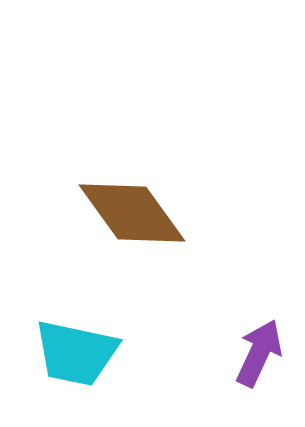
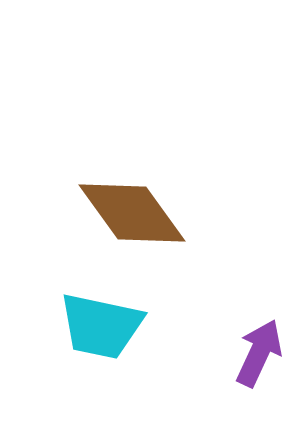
cyan trapezoid: moved 25 px right, 27 px up
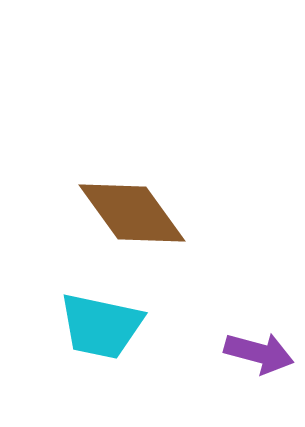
purple arrow: rotated 80 degrees clockwise
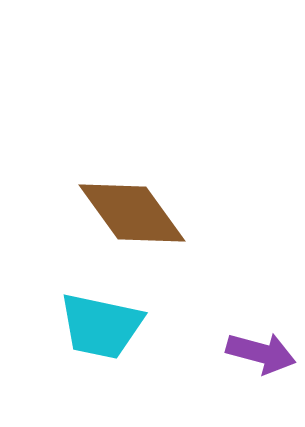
purple arrow: moved 2 px right
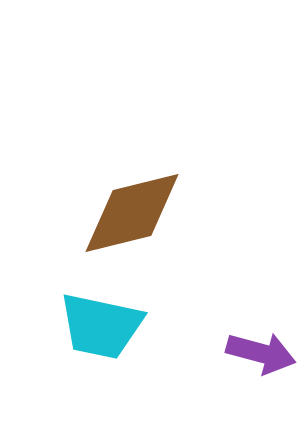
brown diamond: rotated 68 degrees counterclockwise
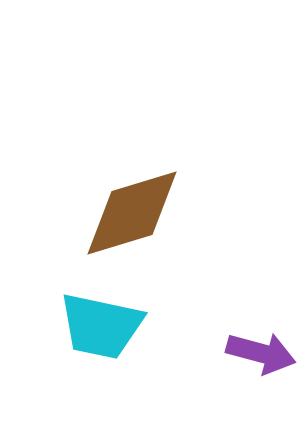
brown diamond: rotated 3 degrees counterclockwise
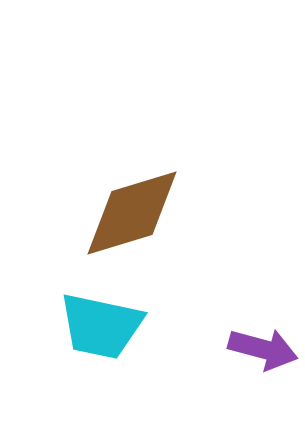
purple arrow: moved 2 px right, 4 px up
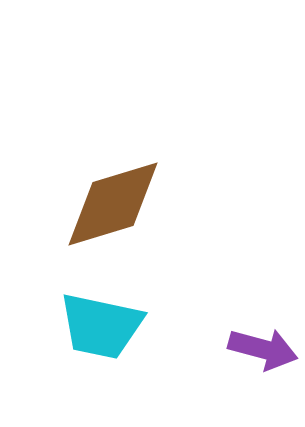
brown diamond: moved 19 px left, 9 px up
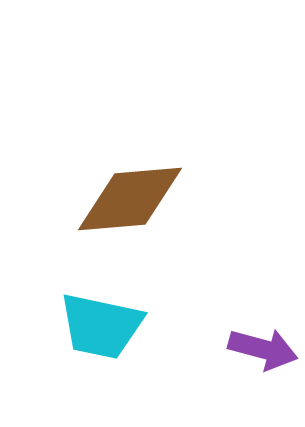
brown diamond: moved 17 px right, 5 px up; rotated 12 degrees clockwise
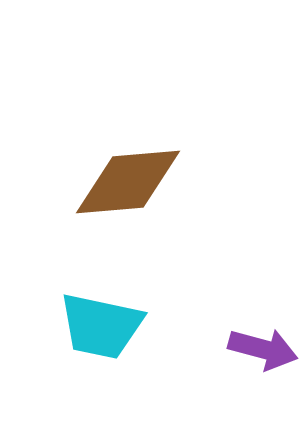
brown diamond: moved 2 px left, 17 px up
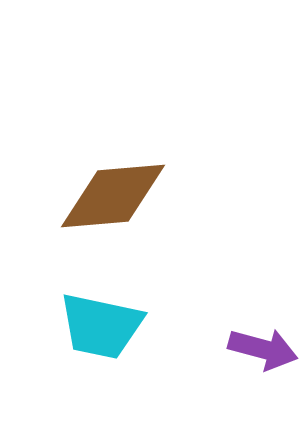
brown diamond: moved 15 px left, 14 px down
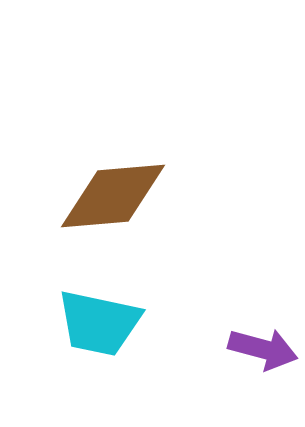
cyan trapezoid: moved 2 px left, 3 px up
